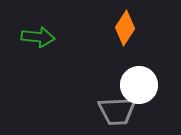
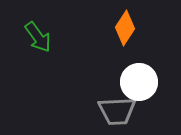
green arrow: rotated 48 degrees clockwise
white circle: moved 3 px up
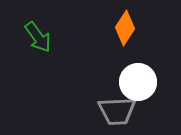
white circle: moved 1 px left
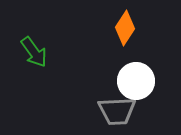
green arrow: moved 4 px left, 15 px down
white circle: moved 2 px left, 1 px up
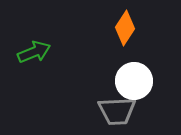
green arrow: rotated 76 degrees counterclockwise
white circle: moved 2 px left
